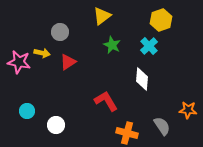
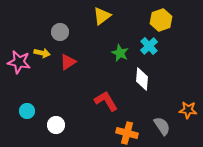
green star: moved 8 px right, 8 px down
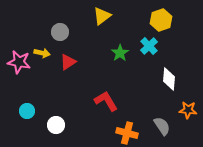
green star: rotated 12 degrees clockwise
white diamond: moved 27 px right
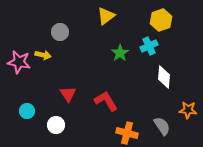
yellow triangle: moved 4 px right
cyan cross: rotated 18 degrees clockwise
yellow arrow: moved 1 px right, 2 px down
red triangle: moved 32 px down; rotated 30 degrees counterclockwise
white diamond: moved 5 px left, 2 px up
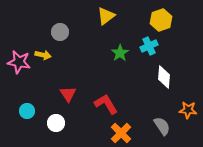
red L-shape: moved 3 px down
white circle: moved 2 px up
orange cross: moved 6 px left; rotated 30 degrees clockwise
